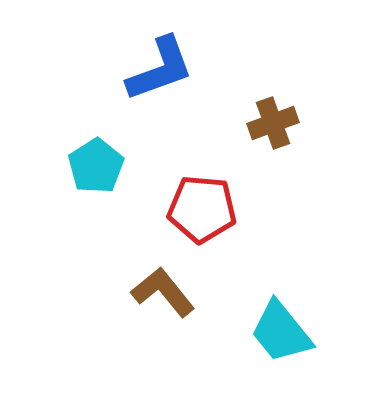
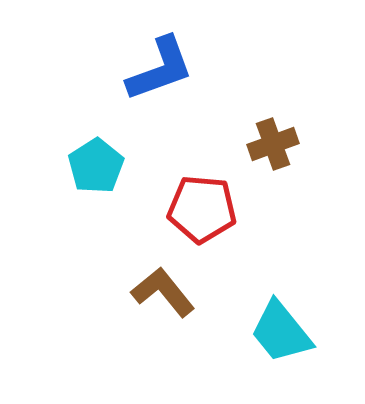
brown cross: moved 21 px down
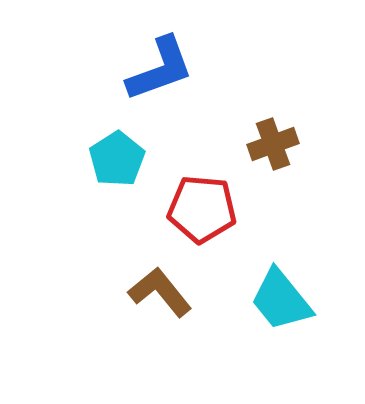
cyan pentagon: moved 21 px right, 7 px up
brown L-shape: moved 3 px left
cyan trapezoid: moved 32 px up
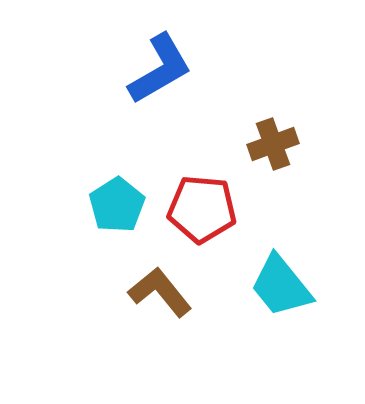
blue L-shape: rotated 10 degrees counterclockwise
cyan pentagon: moved 46 px down
cyan trapezoid: moved 14 px up
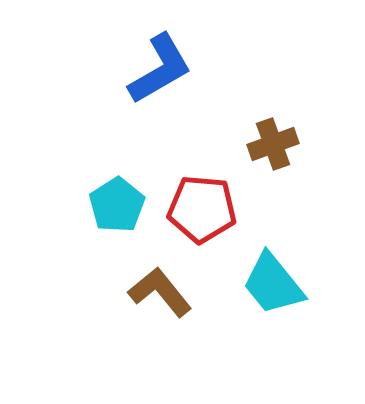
cyan trapezoid: moved 8 px left, 2 px up
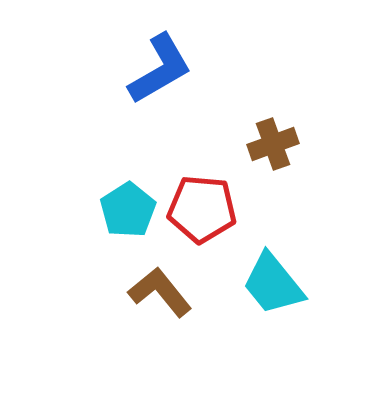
cyan pentagon: moved 11 px right, 5 px down
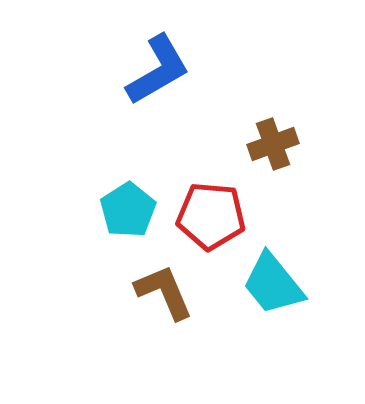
blue L-shape: moved 2 px left, 1 px down
red pentagon: moved 9 px right, 7 px down
brown L-shape: moved 4 px right; rotated 16 degrees clockwise
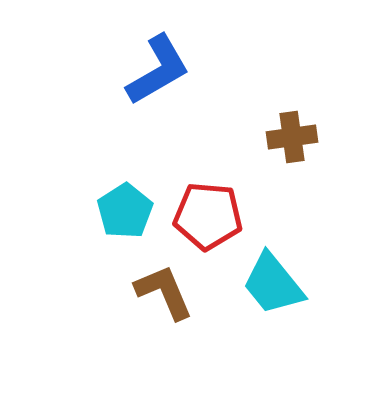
brown cross: moved 19 px right, 7 px up; rotated 12 degrees clockwise
cyan pentagon: moved 3 px left, 1 px down
red pentagon: moved 3 px left
